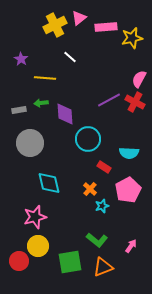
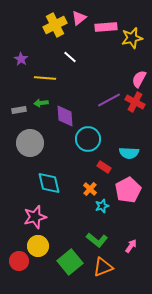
purple diamond: moved 2 px down
green square: rotated 30 degrees counterclockwise
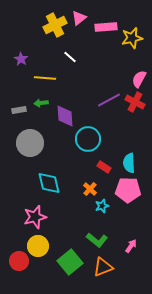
cyan semicircle: moved 10 px down; rotated 84 degrees clockwise
pink pentagon: rotated 30 degrees clockwise
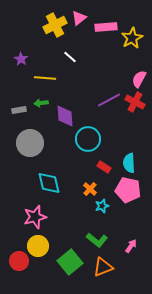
yellow star: rotated 15 degrees counterclockwise
pink pentagon: rotated 10 degrees clockwise
